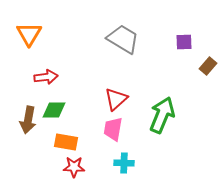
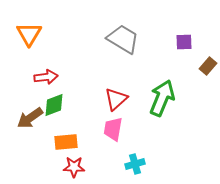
green diamond: moved 5 px up; rotated 20 degrees counterclockwise
green arrow: moved 17 px up
brown arrow: moved 2 px right, 2 px up; rotated 44 degrees clockwise
orange rectangle: rotated 15 degrees counterclockwise
cyan cross: moved 11 px right, 1 px down; rotated 18 degrees counterclockwise
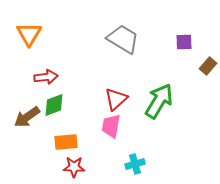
green arrow: moved 3 px left, 3 px down; rotated 9 degrees clockwise
brown arrow: moved 3 px left, 1 px up
pink trapezoid: moved 2 px left, 3 px up
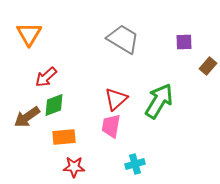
red arrow: rotated 145 degrees clockwise
orange rectangle: moved 2 px left, 5 px up
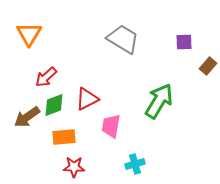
red triangle: moved 29 px left; rotated 15 degrees clockwise
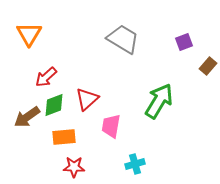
purple square: rotated 18 degrees counterclockwise
red triangle: rotated 15 degrees counterclockwise
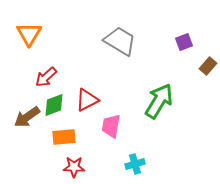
gray trapezoid: moved 3 px left, 2 px down
red triangle: moved 1 px down; rotated 15 degrees clockwise
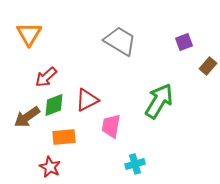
red star: moved 24 px left; rotated 25 degrees clockwise
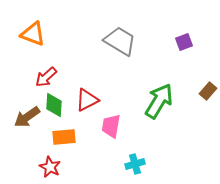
orange triangle: moved 4 px right; rotated 40 degrees counterclockwise
brown rectangle: moved 25 px down
green diamond: rotated 65 degrees counterclockwise
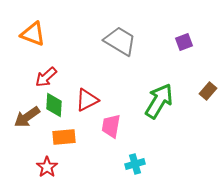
red star: moved 3 px left; rotated 10 degrees clockwise
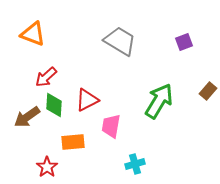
orange rectangle: moved 9 px right, 5 px down
